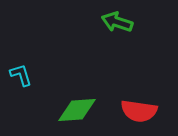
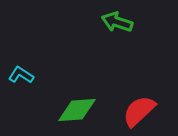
cyan L-shape: rotated 40 degrees counterclockwise
red semicircle: rotated 129 degrees clockwise
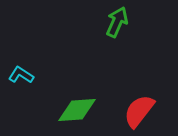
green arrow: rotated 96 degrees clockwise
red semicircle: rotated 9 degrees counterclockwise
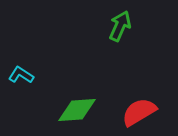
green arrow: moved 3 px right, 4 px down
red semicircle: moved 1 px down; rotated 21 degrees clockwise
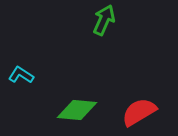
green arrow: moved 16 px left, 6 px up
green diamond: rotated 9 degrees clockwise
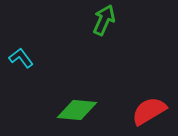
cyan L-shape: moved 17 px up; rotated 20 degrees clockwise
red semicircle: moved 10 px right, 1 px up
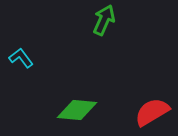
red semicircle: moved 3 px right, 1 px down
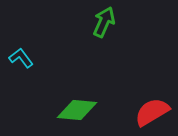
green arrow: moved 2 px down
